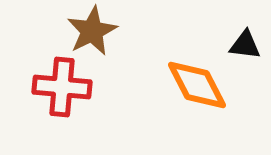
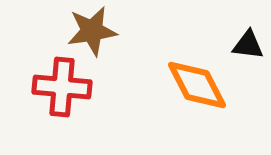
brown star: rotated 18 degrees clockwise
black triangle: moved 3 px right
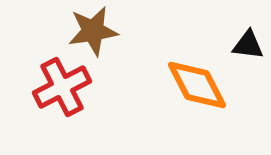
brown star: moved 1 px right
red cross: rotated 32 degrees counterclockwise
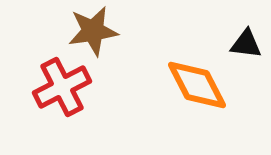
black triangle: moved 2 px left, 1 px up
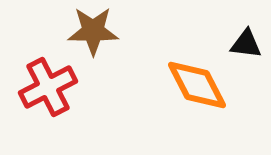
brown star: rotated 9 degrees clockwise
red cross: moved 14 px left
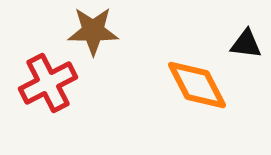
red cross: moved 4 px up
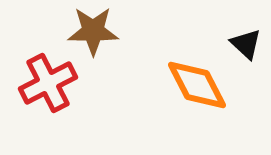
black triangle: rotated 36 degrees clockwise
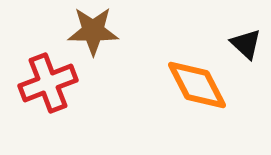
red cross: rotated 6 degrees clockwise
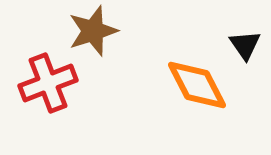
brown star: rotated 18 degrees counterclockwise
black triangle: moved 1 px left, 1 px down; rotated 12 degrees clockwise
